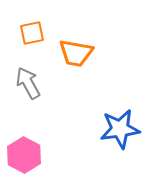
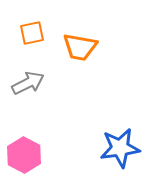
orange trapezoid: moved 4 px right, 6 px up
gray arrow: rotated 92 degrees clockwise
blue star: moved 19 px down
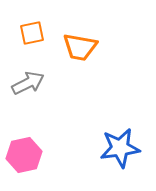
pink hexagon: rotated 20 degrees clockwise
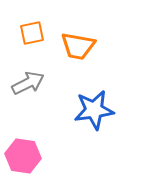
orange trapezoid: moved 2 px left, 1 px up
blue star: moved 26 px left, 38 px up
pink hexagon: moved 1 px left, 1 px down; rotated 20 degrees clockwise
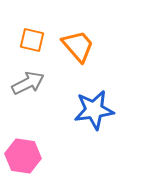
orange square: moved 7 px down; rotated 25 degrees clockwise
orange trapezoid: rotated 141 degrees counterclockwise
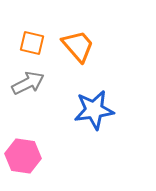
orange square: moved 3 px down
